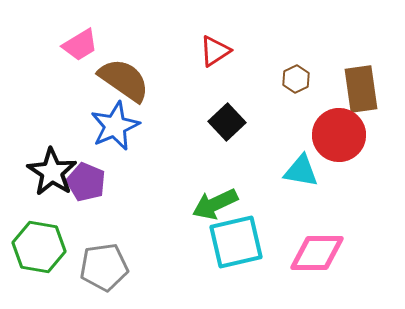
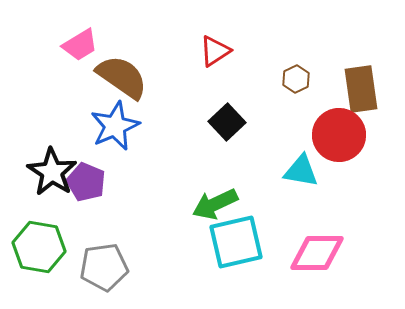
brown semicircle: moved 2 px left, 3 px up
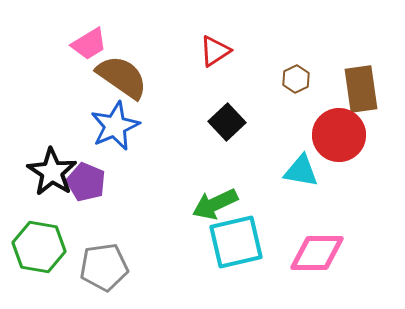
pink trapezoid: moved 9 px right, 1 px up
